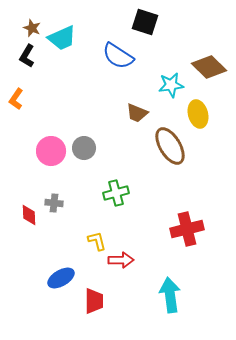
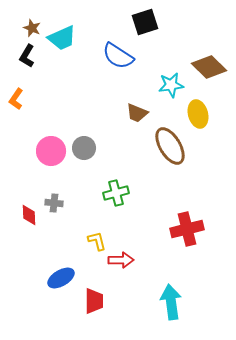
black square: rotated 36 degrees counterclockwise
cyan arrow: moved 1 px right, 7 px down
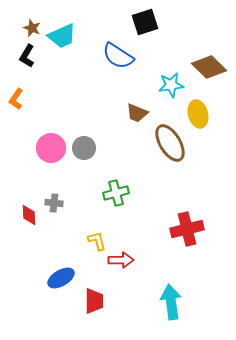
cyan trapezoid: moved 2 px up
brown ellipse: moved 3 px up
pink circle: moved 3 px up
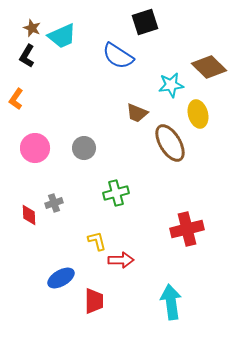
pink circle: moved 16 px left
gray cross: rotated 24 degrees counterclockwise
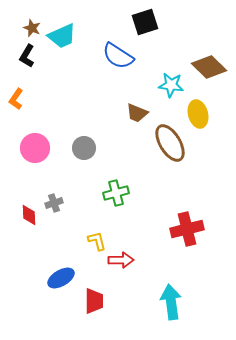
cyan star: rotated 15 degrees clockwise
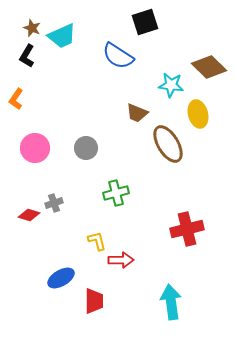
brown ellipse: moved 2 px left, 1 px down
gray circle: moved 2 px right
red diamond: rotated 70 degrees counterclockwise
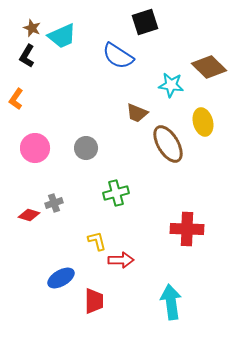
yellow ellipse: moved 5 px right, 8 px down
red cross: rotated 16 degrees clockwise
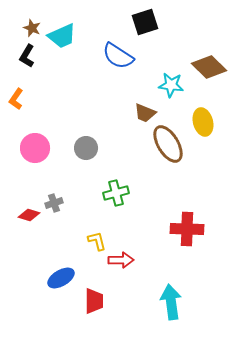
brown trapezoid: moved 8 px right
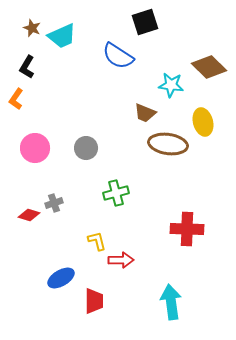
black L-shape: moved 11 px down
brown ellipse: rotated 51 degrees counterclockwise
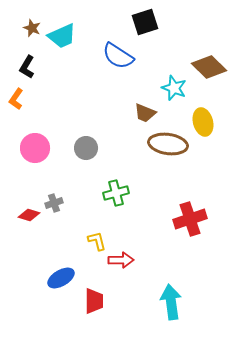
cyan star: moved 3 px right, 3 px down; rotated 15 degrees clockwise
red cross: moved 3 px right, 10 px up; rotated 20 degrees counterclockwise
